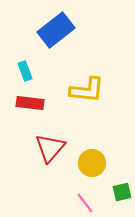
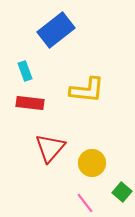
green square: rotated 36 degrees counterclockwise
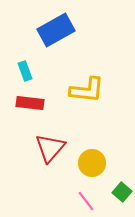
blue rectangle: rotated 9 degrees clockwise
pink line: moved 1 px right, 2 px up
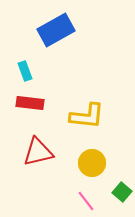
yellow L-shape: moved 26 px down
red triangle: moved 12 px left, 4 px down; rotated 36 degrees clockwise
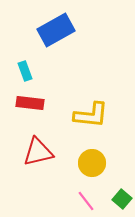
yellow L-shape: moved 4 px right, 1 px up
green square: moved 7 px down
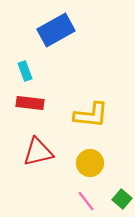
yellow circle: moved 2 px left
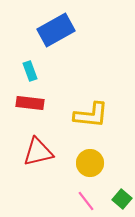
cyan rectangle: moved 5 px right
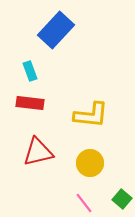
blue rectangle: rotated 18 degrees counterclockwise
pink line: moved 2 px left, 2 px down
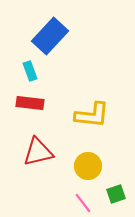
blue rectangle: moved 6 px left, 6 px down
yellow L-shape: moved 1 px right
yellow circle: moved 2 px left, 3 px down
green square: moved 6 px left, 5 px up; rotated 30 degrees clockwise
pink line: moved 1 px left
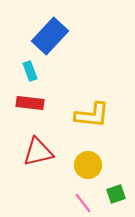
yellow circle: moved 1 px up
